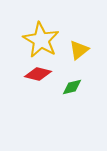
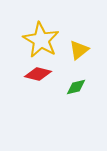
green diamond: moved 4 px right
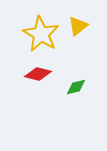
yellow star: moved 6 px up
yellow triangle: moved 1 px left, 24 px up
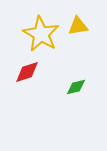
yellow triangle: rotated 30 degrees clockwise
red diamond: moved 11 px left, 2 px up; rotated 32 degrees counterclockwise
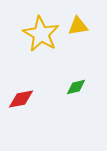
red diamond: moved 6 px left, 27 px down; rotated 8 degrees clockwise
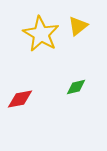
yellow triangle: rotated 30 degrees counterclockwise
red diamond: moved 1 px left
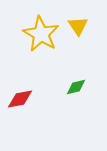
yellow triangle: rotated 25 degrees counterclockwise
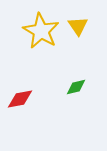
yellow star: moved 3 px up
